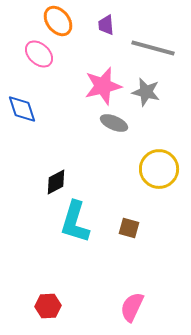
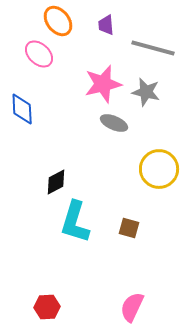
pink star: moved 2 px up
blue diamond: rotated 16 degrees clockwise
red hexagon: moved 1 px left, 1 px down
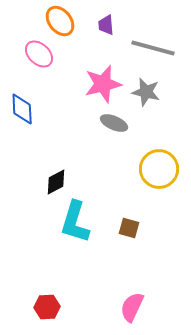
orange ellipse: moved 2 px right
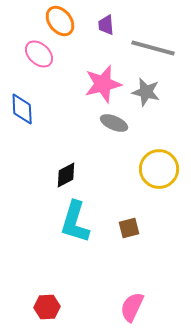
black diamond: moved 10 px right, 7 px up
brown square: rotated 30 degrees counterclockwise
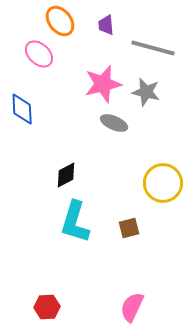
yellow circle: moved 4 px right, 14 px down
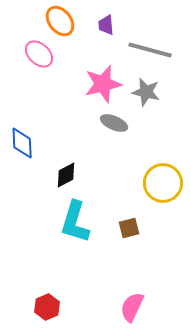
gray line: moved 3 px left, 2 px down
blue diamond: moved 34 px down
red hexagon: rotated 20 degrees counterclockwise
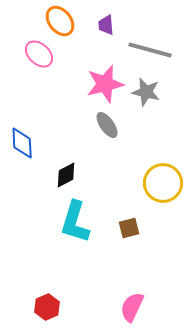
pink star: moved 2 px right
gray ellipse: moved 7 px left, 2 px down; rotated 32 degrees clockwise
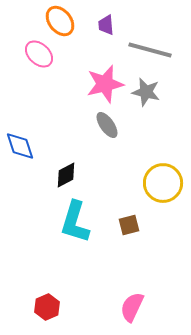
blue diamond: moved 2 px left, 3 px down; rotated 16 degrees counterclockwise
brown square: moved 3 px up
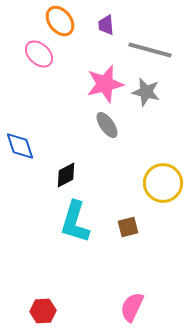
brown square: moved 1 px left, 2 px down
red hexagon: moved 4 px left, 4 px down; rotated 20 degrees clockwise
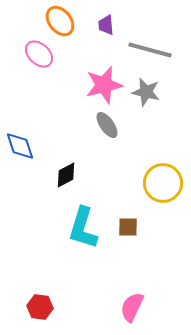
pink star: moved 1 px left, 1 px down
cyan L-shape: moved 8 px right, 6 px down
brown square: rotated 15 degrees clockwise
red hexagon: moved 3 px left, 4 px up; rotated 10 degrees clockwise
